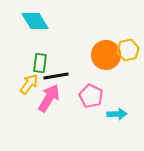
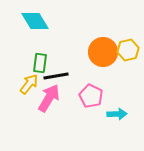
orange circle: moved 3 px left, 3 px up
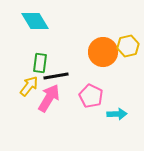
yellow hexagon: moved 4 px up
yellow arrow: moved 2 px down
